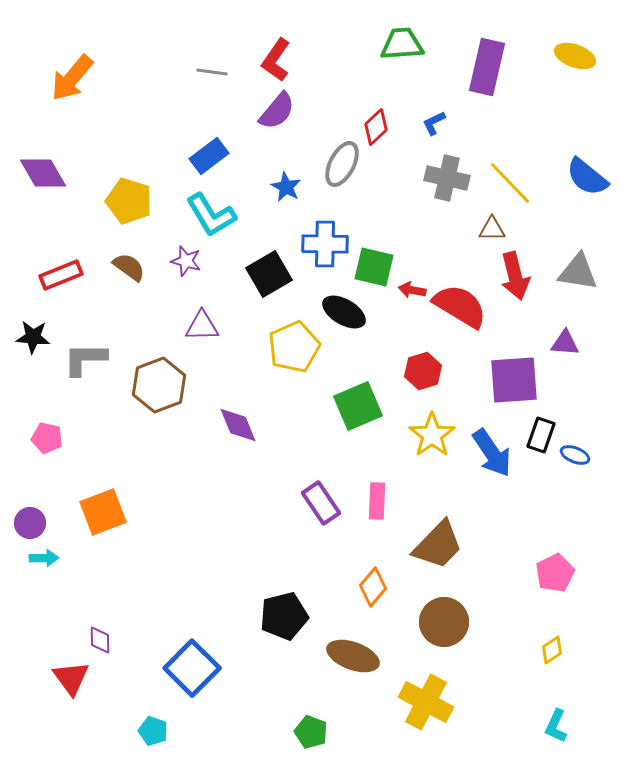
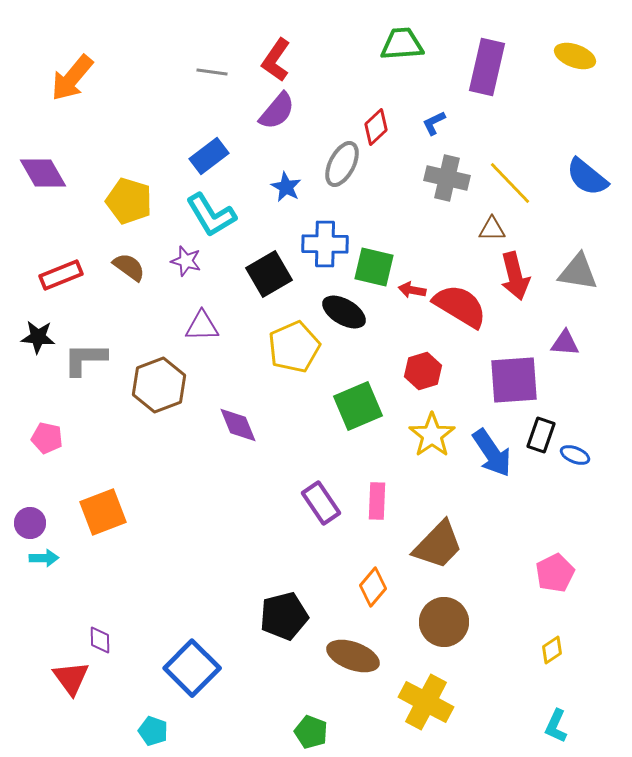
black star at (33, 337): moved 5 px right
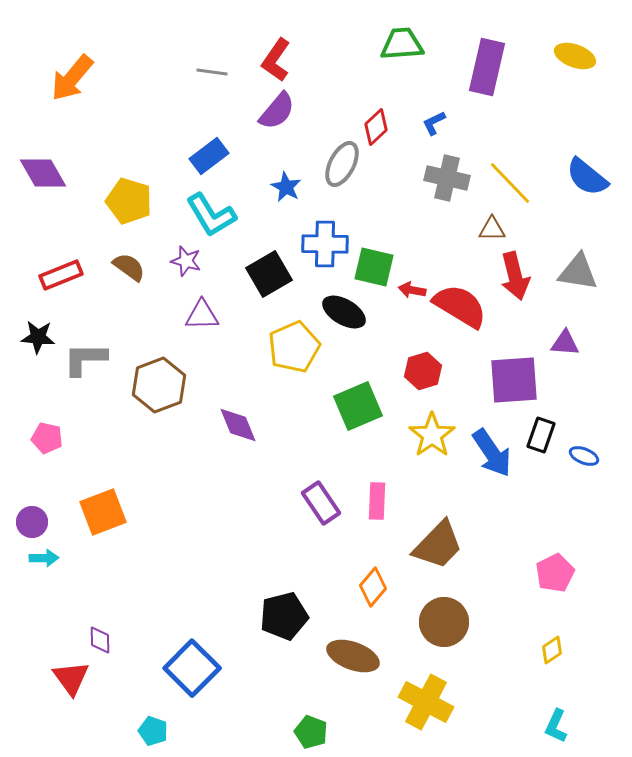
purple triangle at (202, 326): moved 11 px up
blue ellipse at (575, 455): moved 9 px right, 1 px down
purple circle at (30, 523): moved 2 px right, 1 px up
